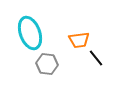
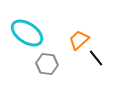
cyan ellipse: moved 3 px left; rotated 36 degrees counterclockwise
orange trapezoid: rotated 145 degrees clockwise
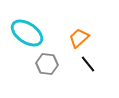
orange trapezoid: moved 2 px up
black line: moved 8 px left, 6 px down
